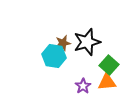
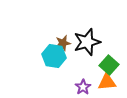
purple star: moved 1 px down
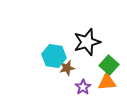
brown star: moved 4 px right, 25 px down
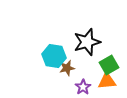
green square: rotated 18 degrees clockwise
orange triangle: moved 1 px up
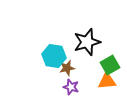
green square: moved 1 px right
purple star: moved 12 px left; rotated 21 degrees counterclockwise
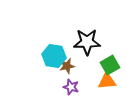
black star: rotated 16 degrees clockwise
brown star: moved 2 px up
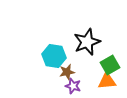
black star: rotated 20 degrees counterclockwise
brown star: moved 6 px down
purple star: moved 2 px right, 1 px up
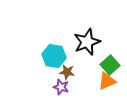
green square: rotated 12 degrees counterclockwise
brown star: rotated 21 degrees clockwise
orange triangle: rotated 18 degrees counterclockwise
purple star: moved 12 px left, 1 px down
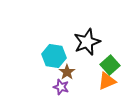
brown star: rotated 28 degrees clockwise
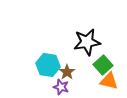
black star: rotated 12 degrees clockwise
cyan hexagon: moved 6 px left, 9 px down
green square: moved 7 px left
orange triangle: moved 2 px right; rotated 36 degrees clockwise
